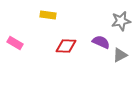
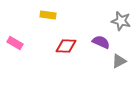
gray star: rotated 24 degrees clockwise
gray triangle: moved 1 px left, 6 px down
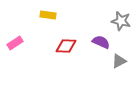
pink rectangle: rotated 63 degrees counterclockwise
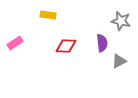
purple semicircle: moved 1 px right, 1 px down; rotated 60 degrees clockwise
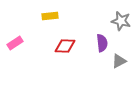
yellow rectangle: moved 2 px right, 1 px down; rotated 14 degrees counterclockwise
red diamond: moved 1 px left
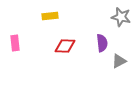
gray star: moved 4 px up
pink rectangle: rotated 63 degrees counterclockwise
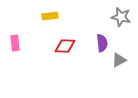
gray triangle: moved 1 px up
